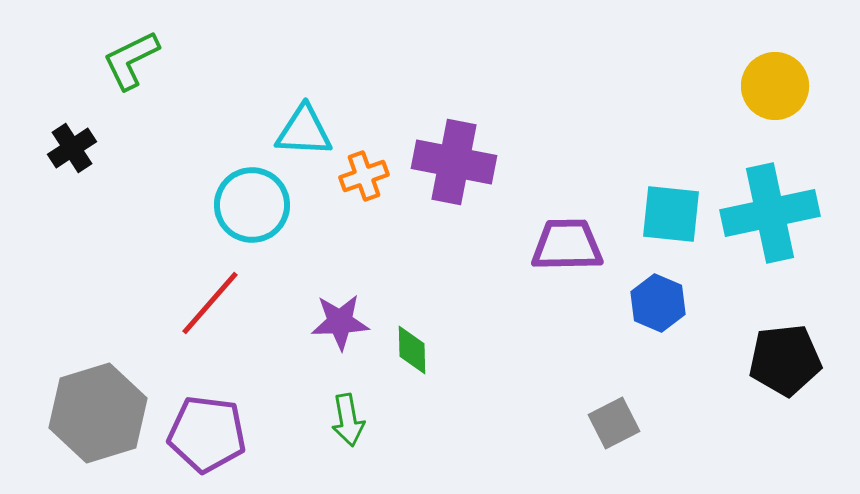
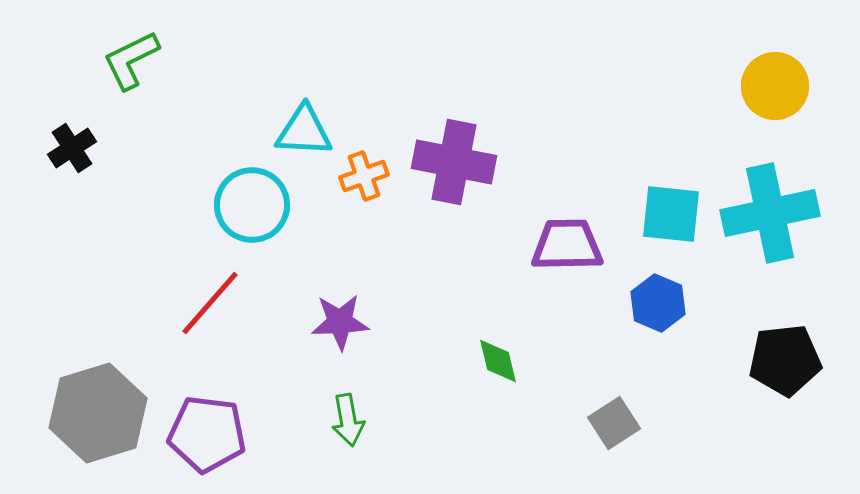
green diamond: moved 86 px right, 11 px down; rotated 12 degrees counterclockwise
gray square: rotated 6 degrees counterclockwise
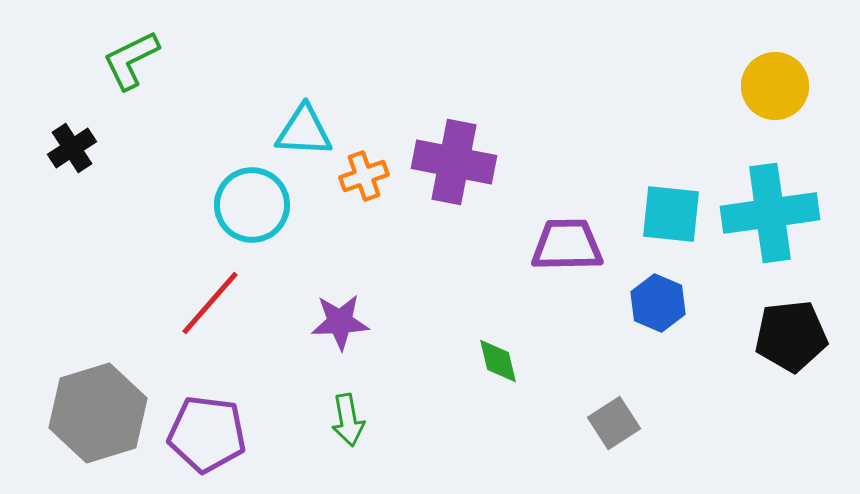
cyan cross: rotated 4 degrees clockwise
black pentagon: moved 6 px right, 24 px up
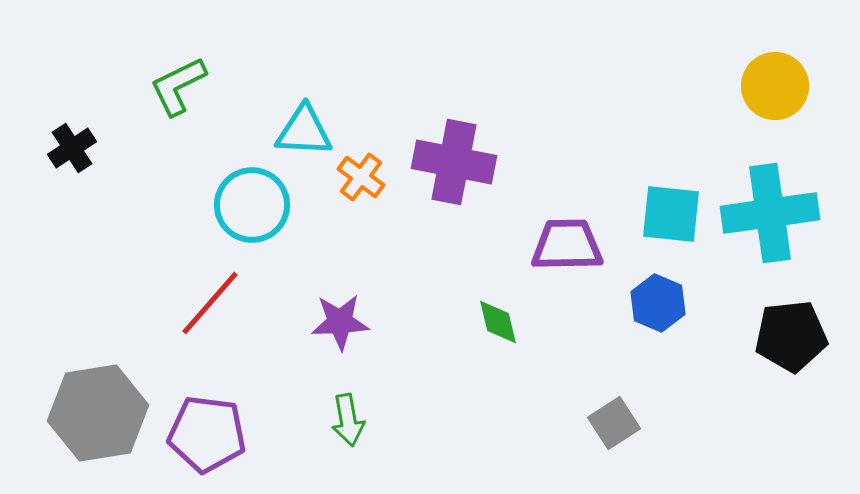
green L-shape: moved 47 px right, 26 px down
orange cross: moved 3 px left, 1 px down; rotated 33 degrees counterclockwise
green diamond: moved 39 px up
gray hexagon: rotated 8 degrees clockwise
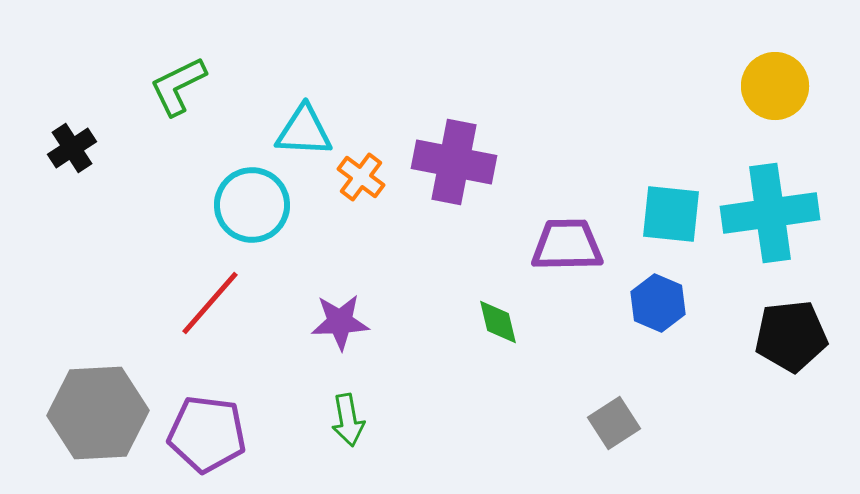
gray hexagon: rotated 6 degrees clockwise
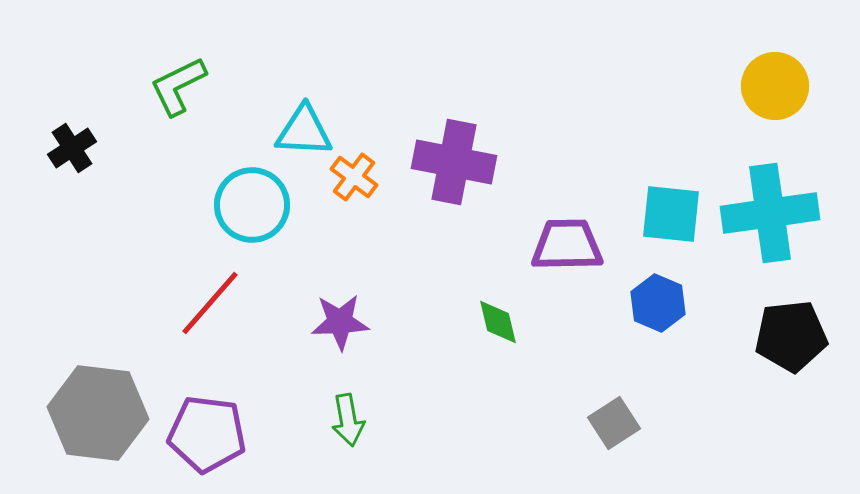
orange cross: moved 7 px left
gray hexagon: rotated 10 degrees clockwise
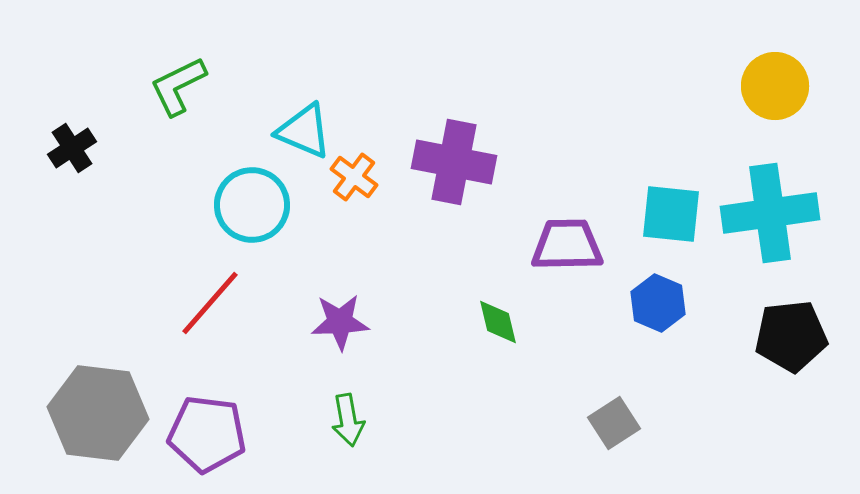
cyan triangle: rotated 20 degrees clockwise
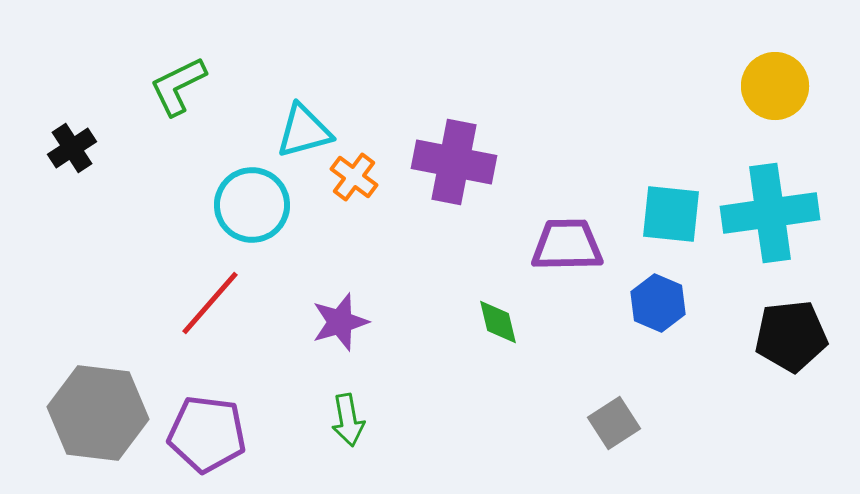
cyan triangle: rotated 38 degrees counterclockwise
purple star: rotated 14 degrees counterclockwise
